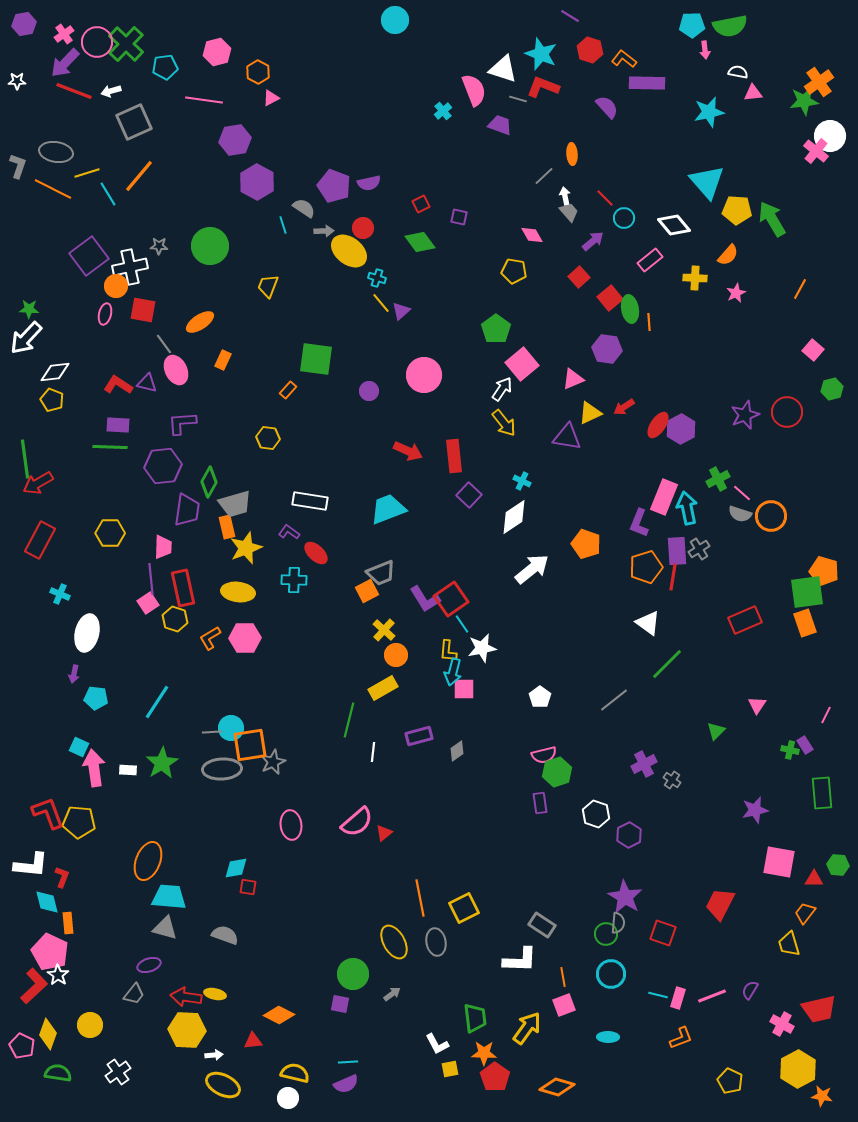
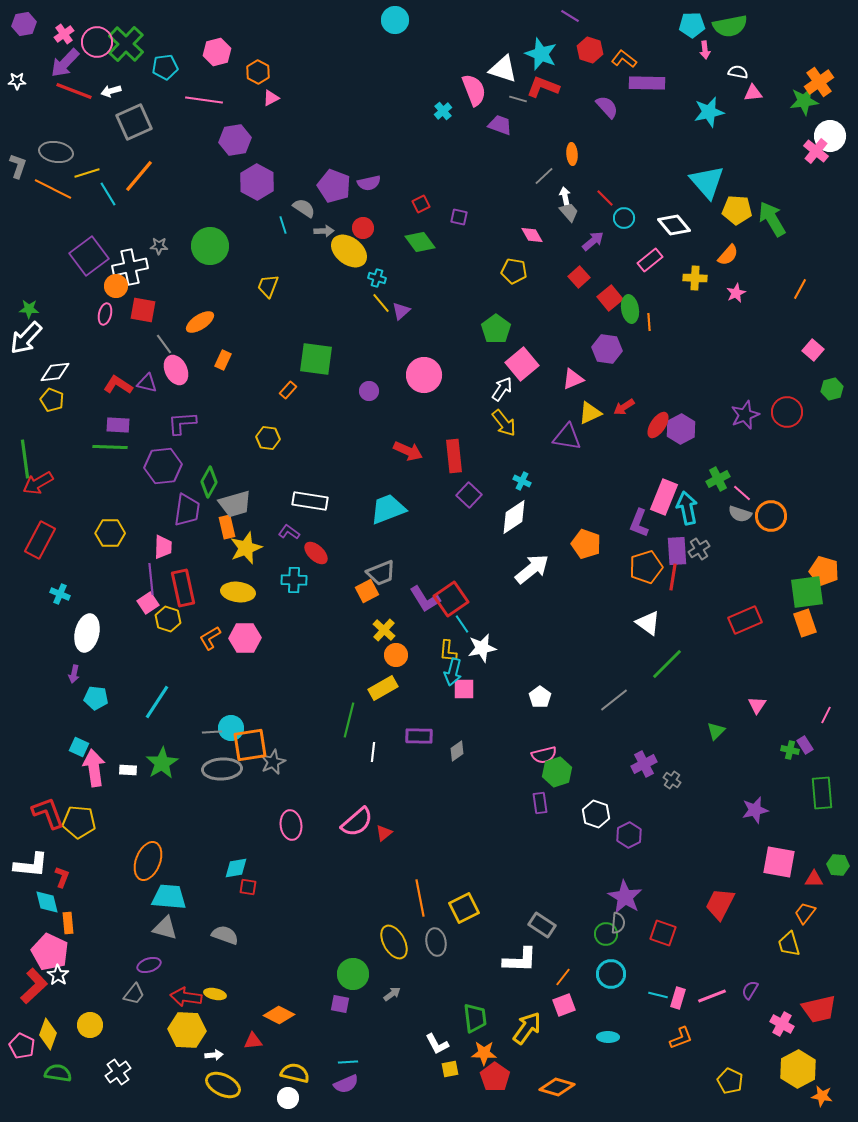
yellow hexagon at (175, 619): moved 7 px left
purple rectangle at (419, 736): rotated 16 degrees clockwise
orange line at (563, 977): rotated 48 degrees clockwise
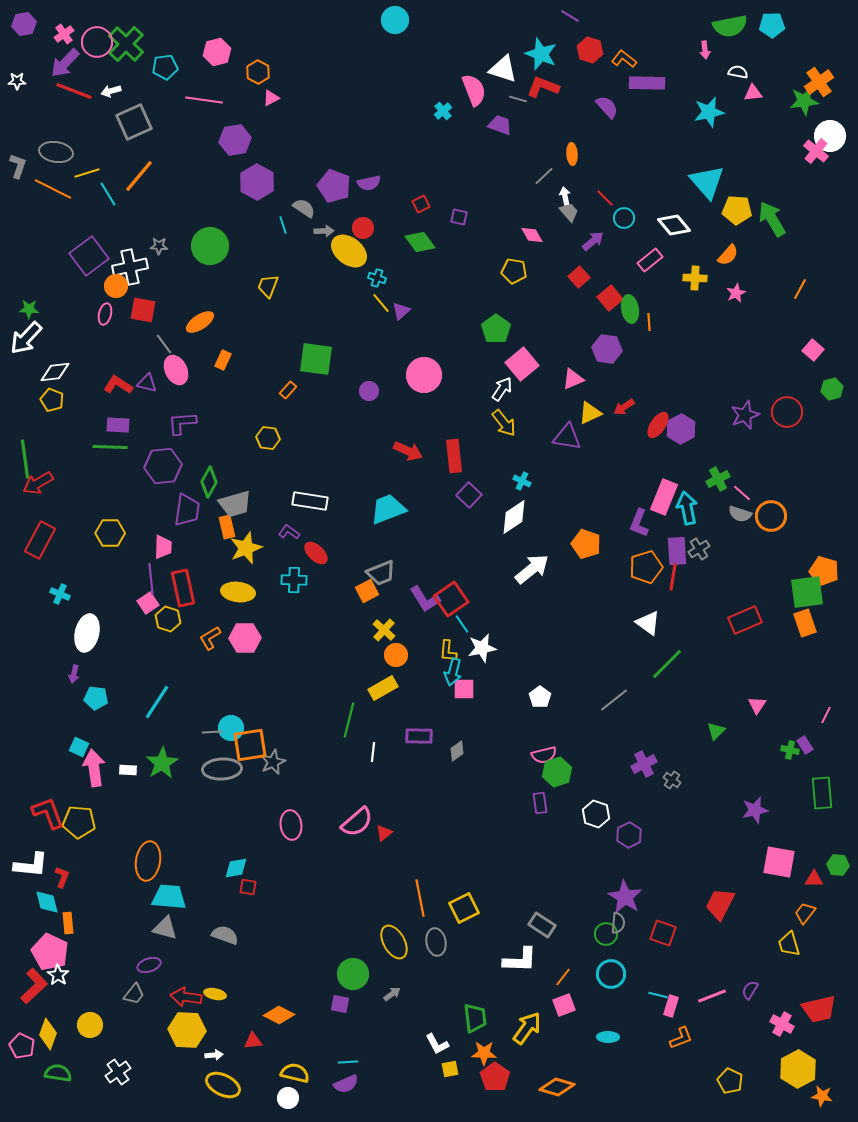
cyan pentagon at (692, 25): moved 80 px right
orange ellipse at (148, 861): rotated 12 degrees counterclockwise
pink rectangle at (678, 998): moved 7 px left, 8 px down
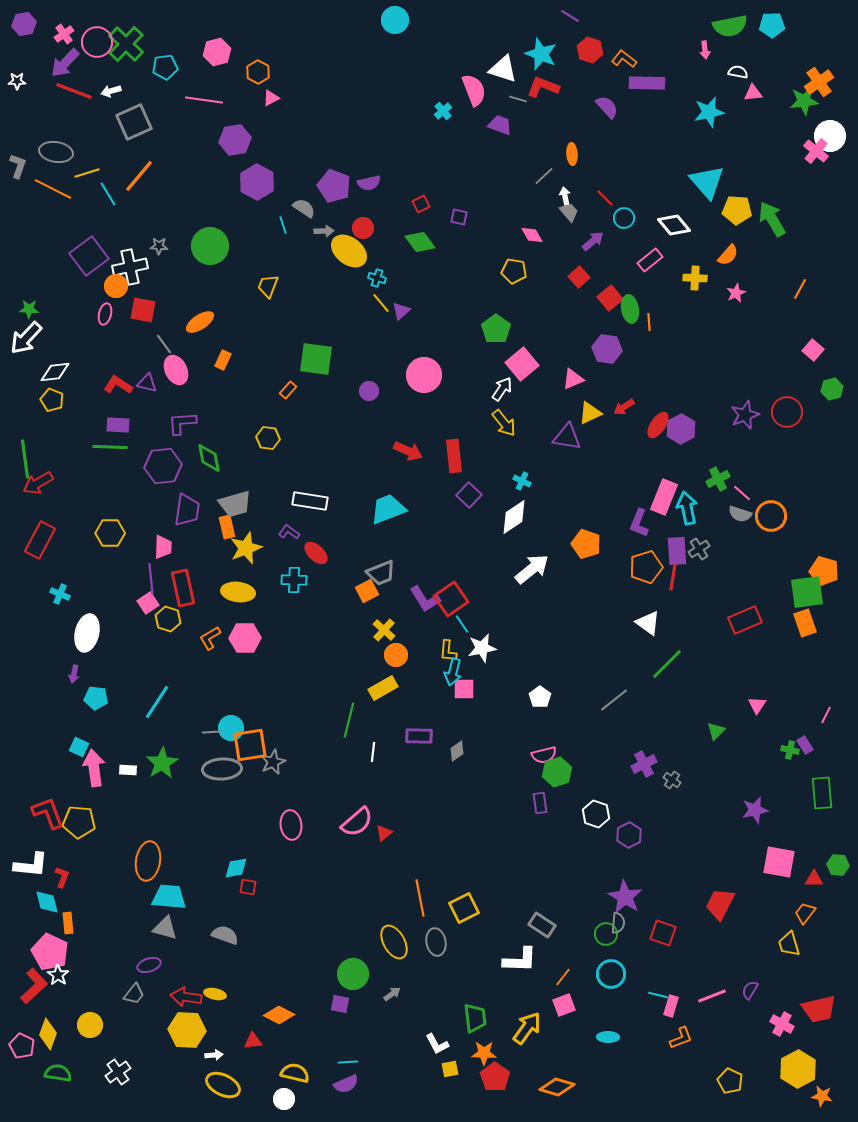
green diamond at (209, 482): moved 24 px up; rotated 40 degrees counterclockwise
white circle at (288, 1098): moved 4 px left, 1 px down
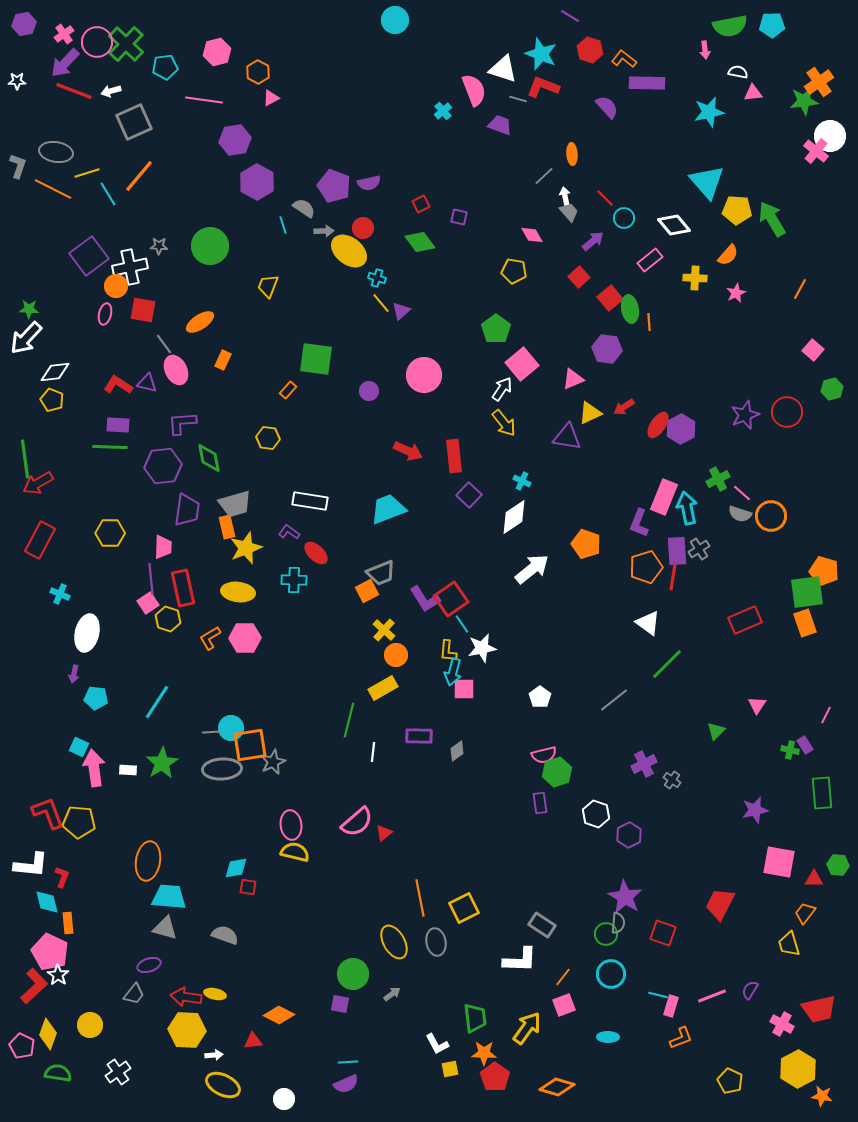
yellow semicircle at (295, 1073): moved 221 px up
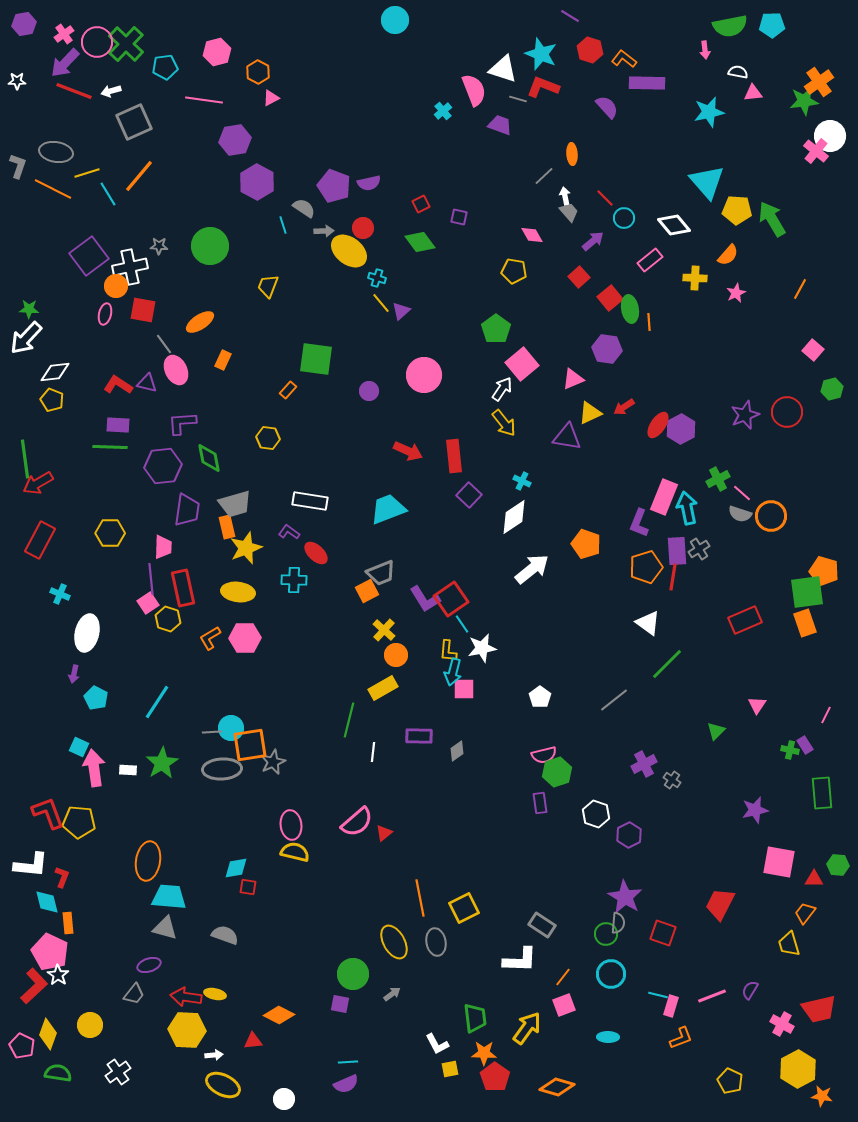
cyan pentagon at (96, 698): rotated 20 degrees clockwise
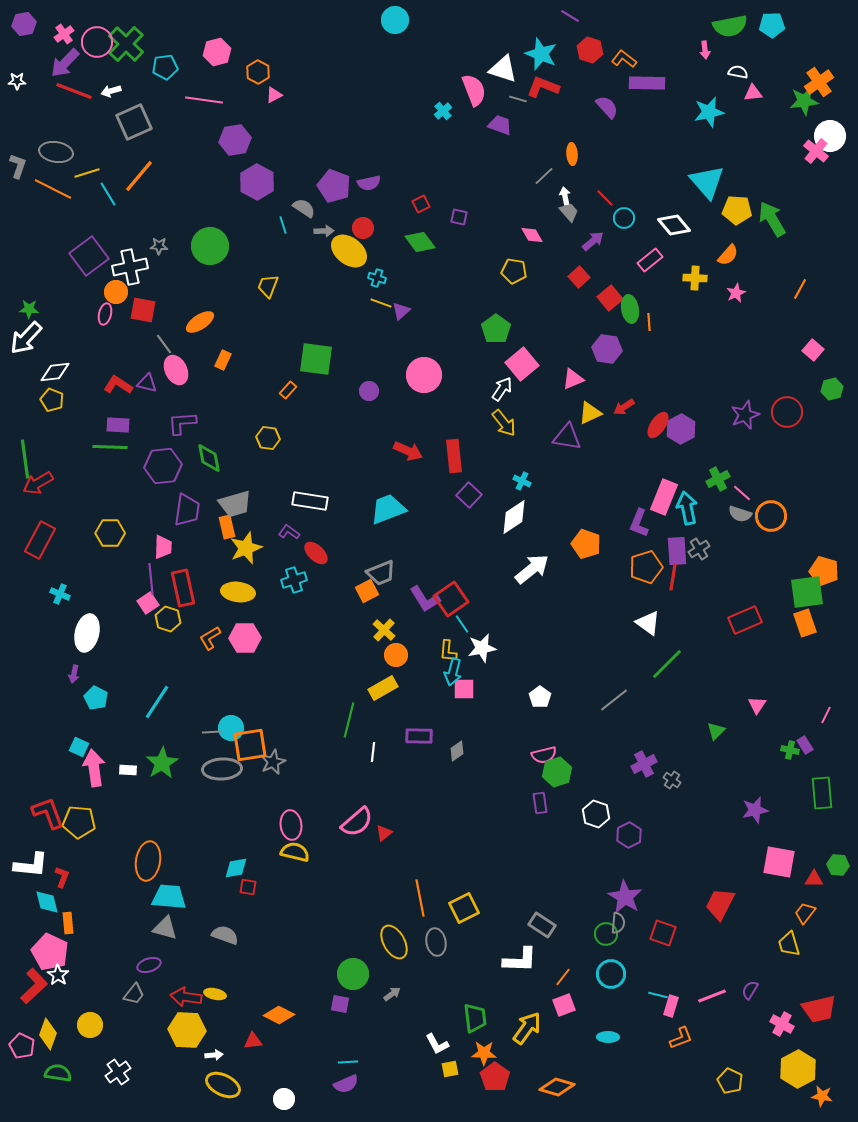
pink triangle at (271, 98): moved 3 px right, 3 px up
orange circle at (116, 286): moved 6 px down
yellow line at (381, 303): rotated 30 degrees counterclockwise
cyan cross at (294, 580): rotated 20 degrees counterclockwise
